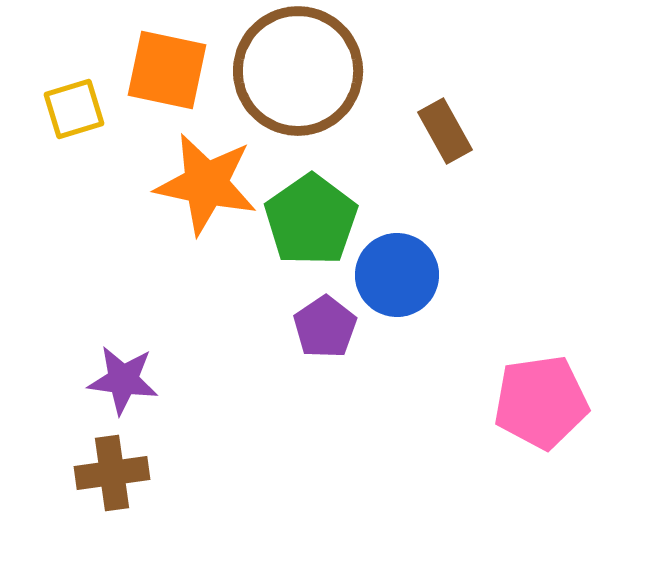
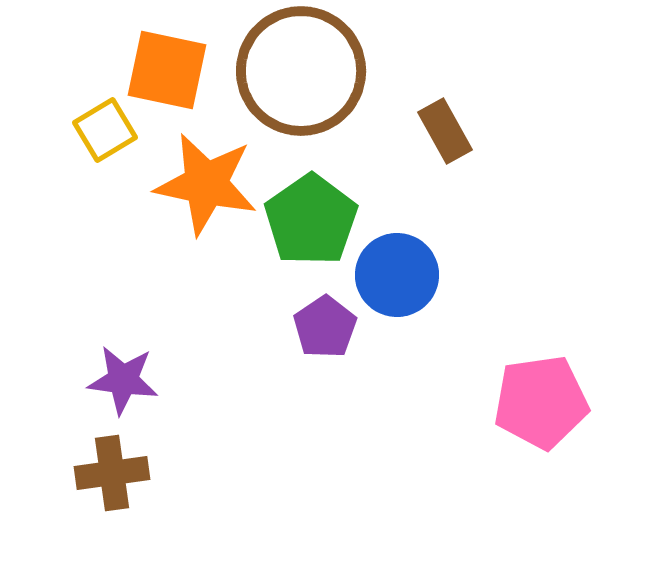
brown circle: moved 3 px right
yellow square: moved 31 px right, 21 px down; rotated 14 degrees counterclockwise
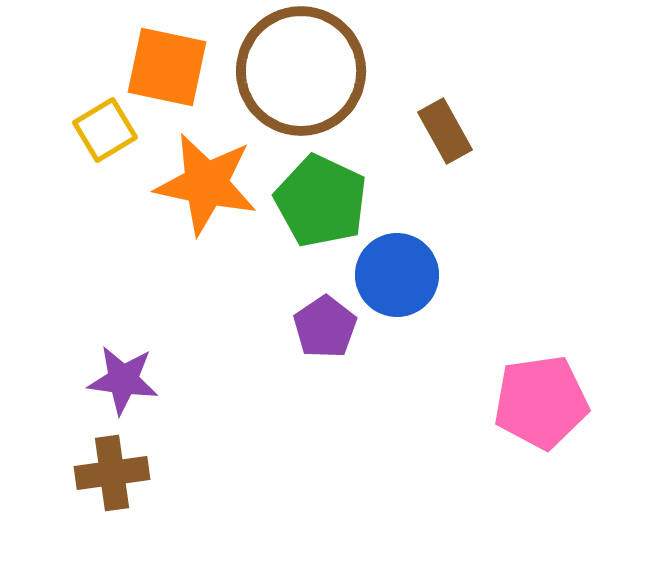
orange square: moved 3 px up
green pentagon: moved 10 px right, 19 px up; rotated 12 degrees counterclockwise
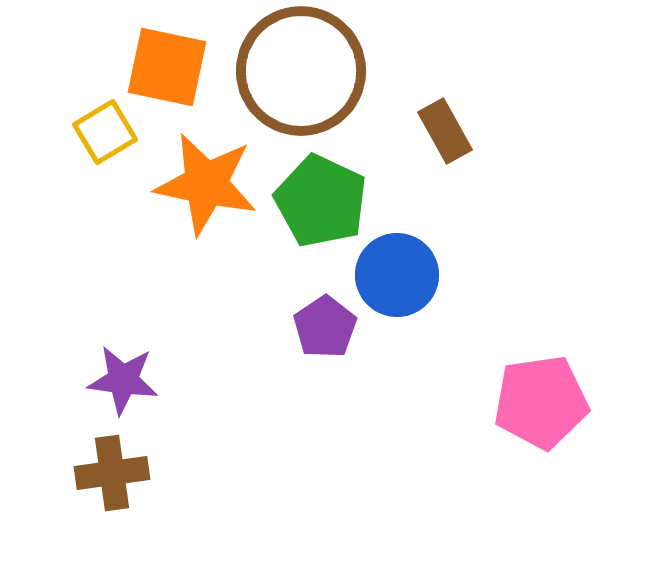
yellow square: moved 2 px down
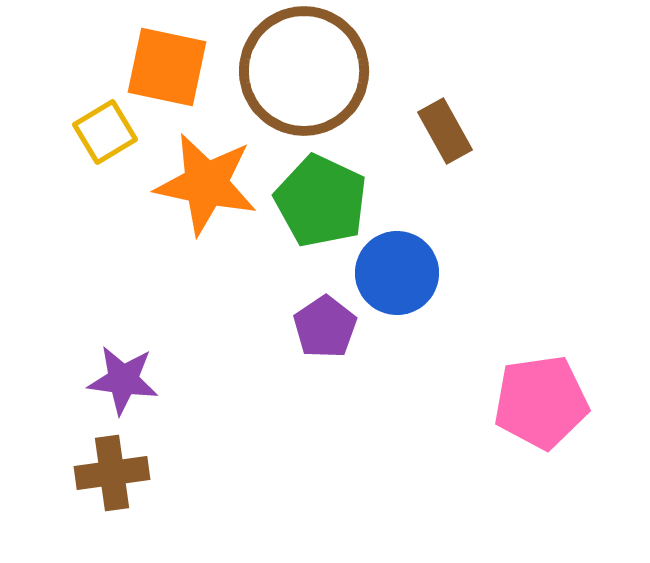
brown circle: moved 3 px right
blue circle: moved 2 px up
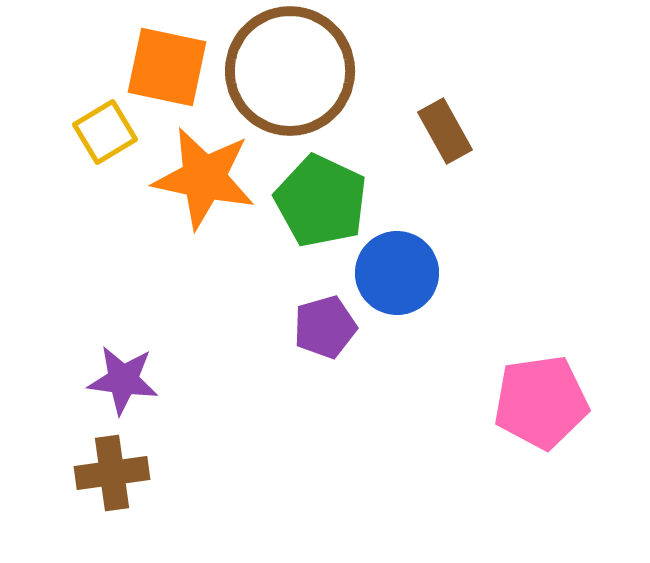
brown circle: moved 14 px left
orange star: moved 2 px left, 6 px up
purple pentagon: rotated 18 degrees clockwise
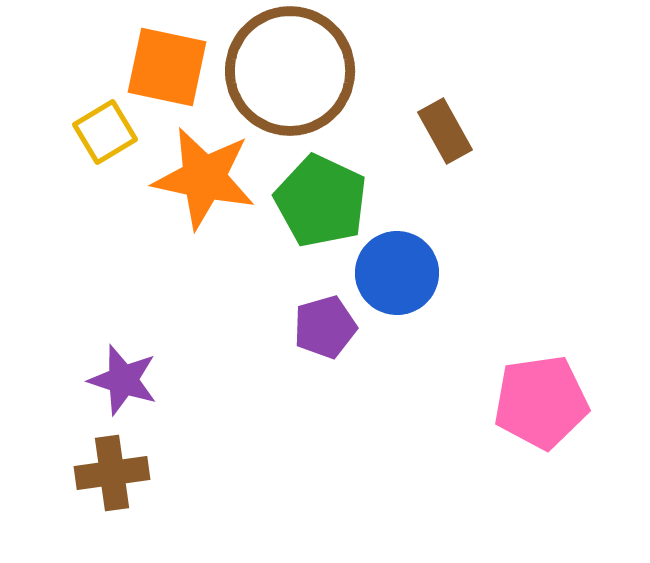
purple star: rotated 10 degrees clockwise
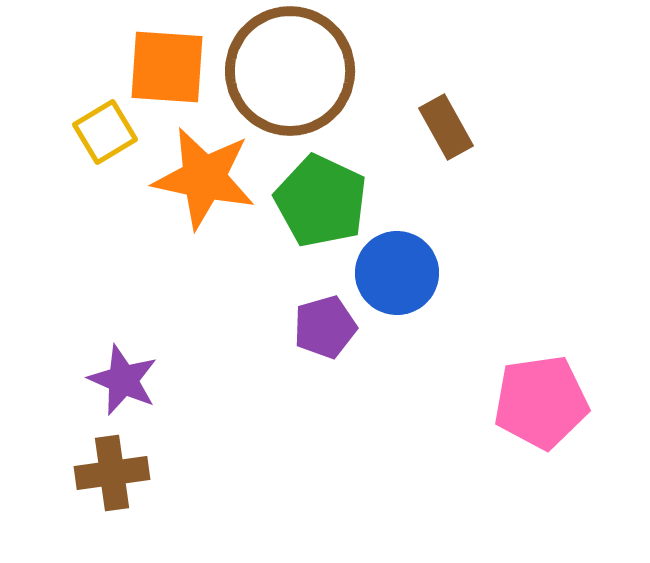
orange square: rotated 8 degrees counterclockwise
brown rectangle: moved 1 px right, 4 px up
purple star: rotated 6 degrees clockwise
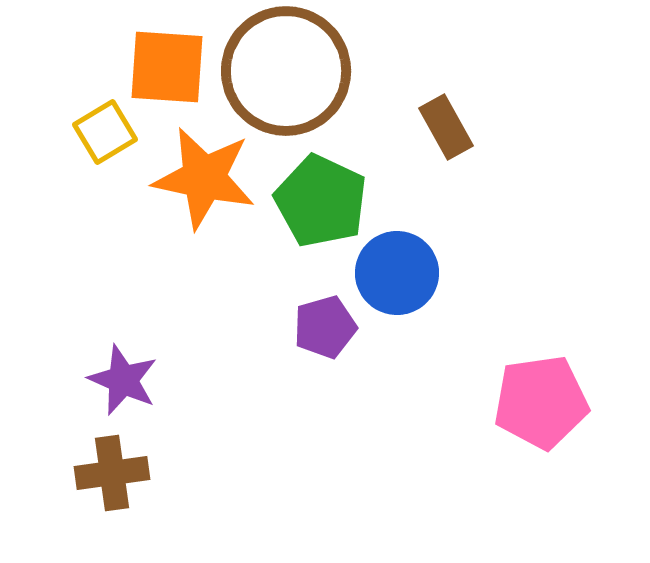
brown circle: moved 4 px left
